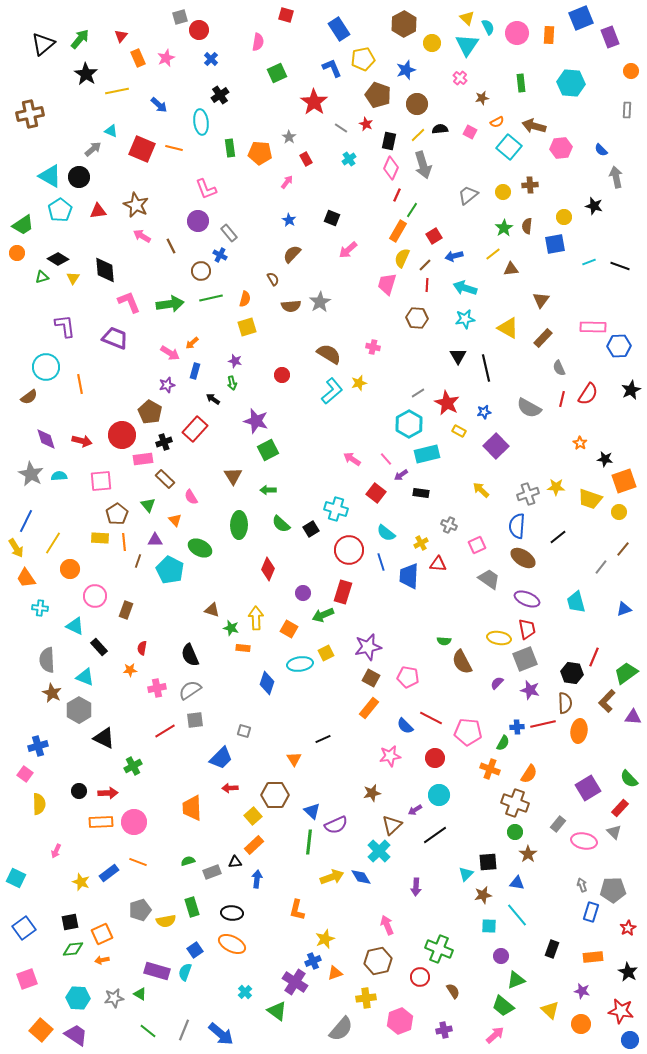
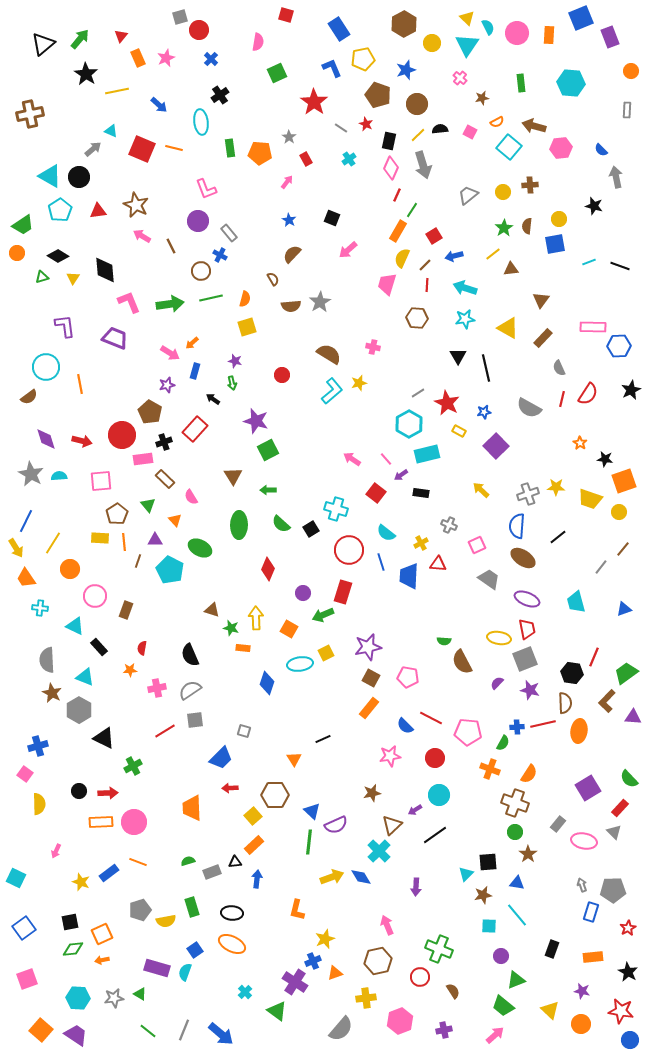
yellow circle at (564, 217): moved 5 px left, 2 px down
black diamond at (58, 259): moved 3 px up
purple rectangle at (157, 971): moved 3 px up
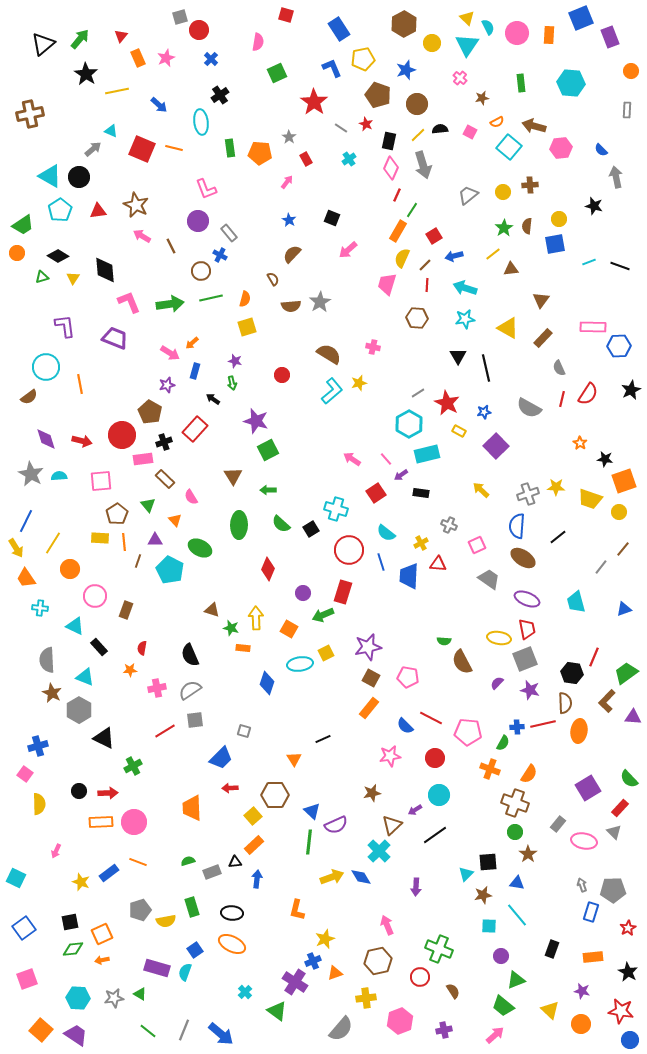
red square at (376, 493): rotated 18 degrees clockwise
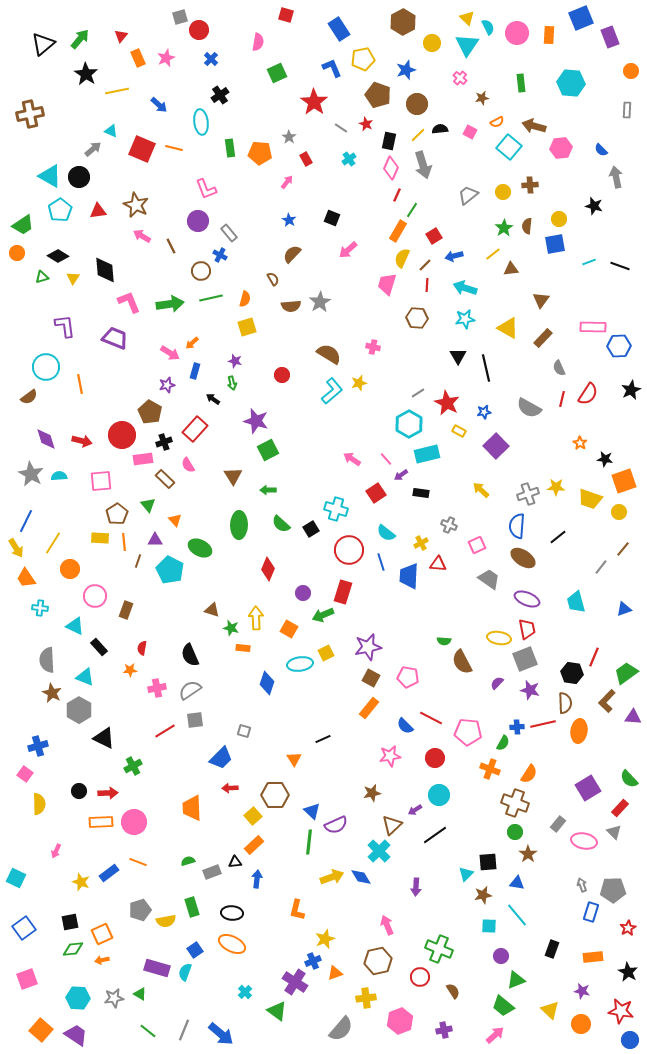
brown hexagon at (404, 24): moved 1 px left, 2 px up
pink semicircle at (191, 497): moved 3 px left, 32 px up
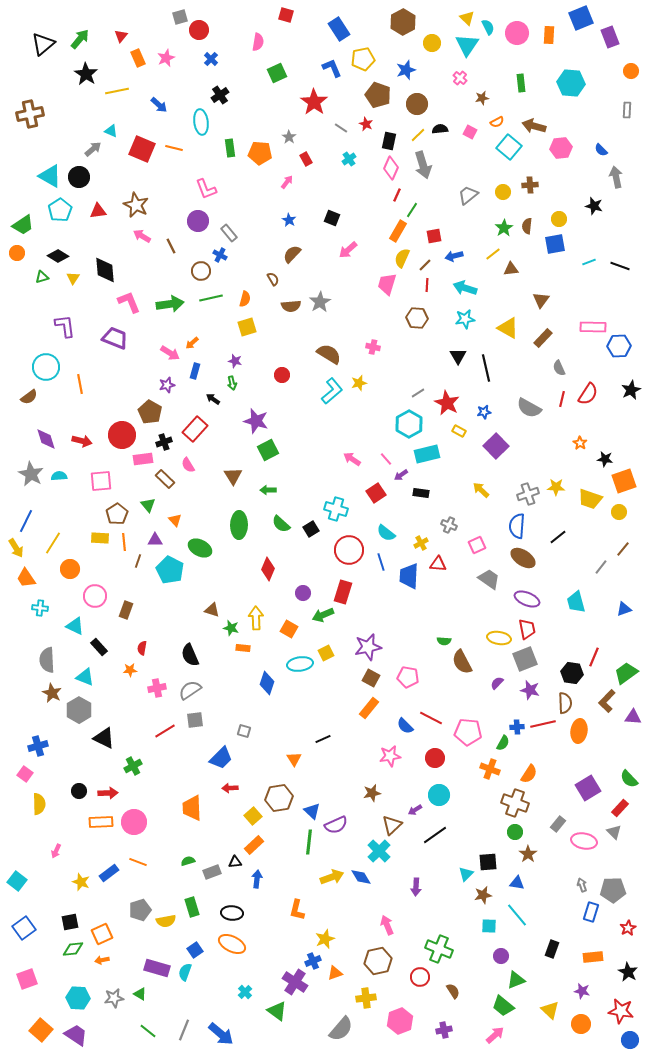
red square at (434, 236): rotated 21 degrees clockwise
brown hexagon at (275, 795): moved 4 px right, 3 px down; rotated 8 degrees counterclockwise
cyan square at (16, 878): moved 1 px right, 3 px down; rotated 12 degrees clockwise
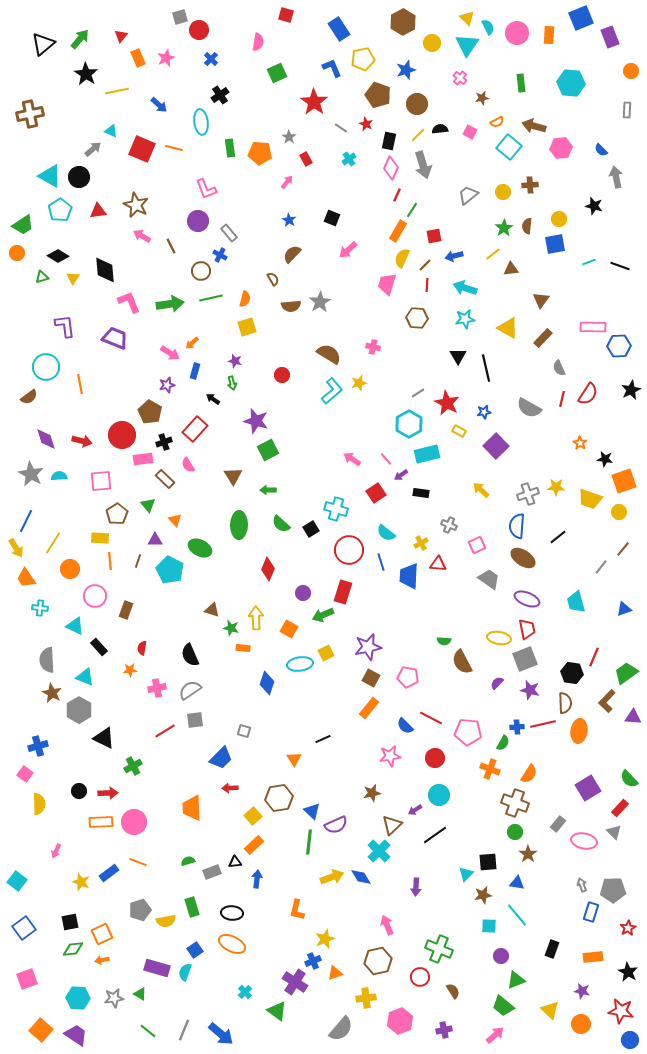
orange line at (124, 542): moved 14 px left, 19 px down
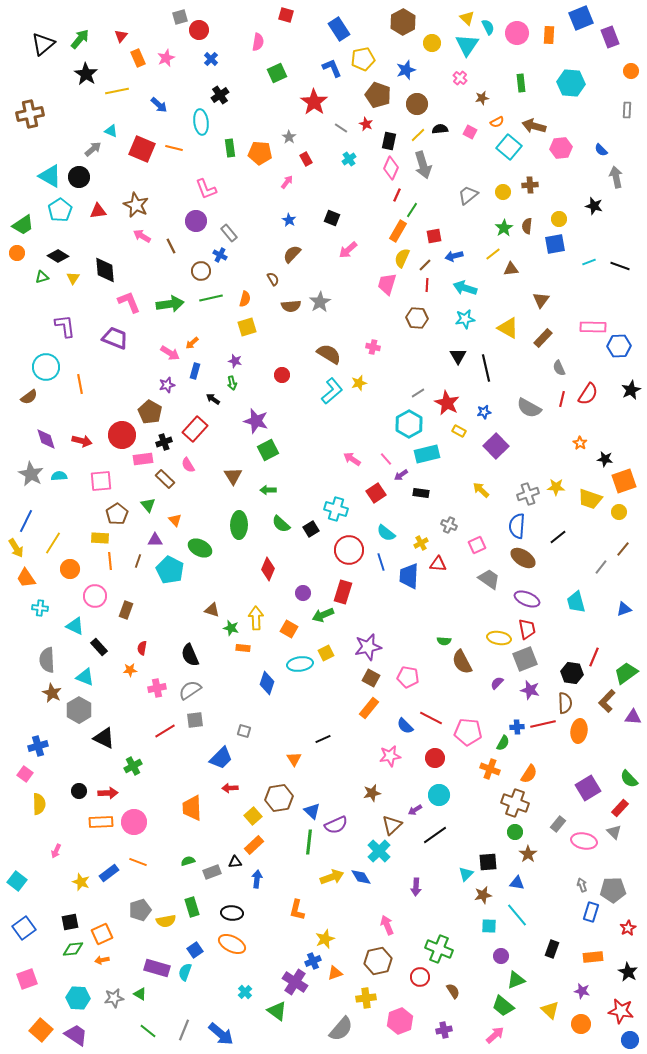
purple circle at (198, 221): moved 2 px left
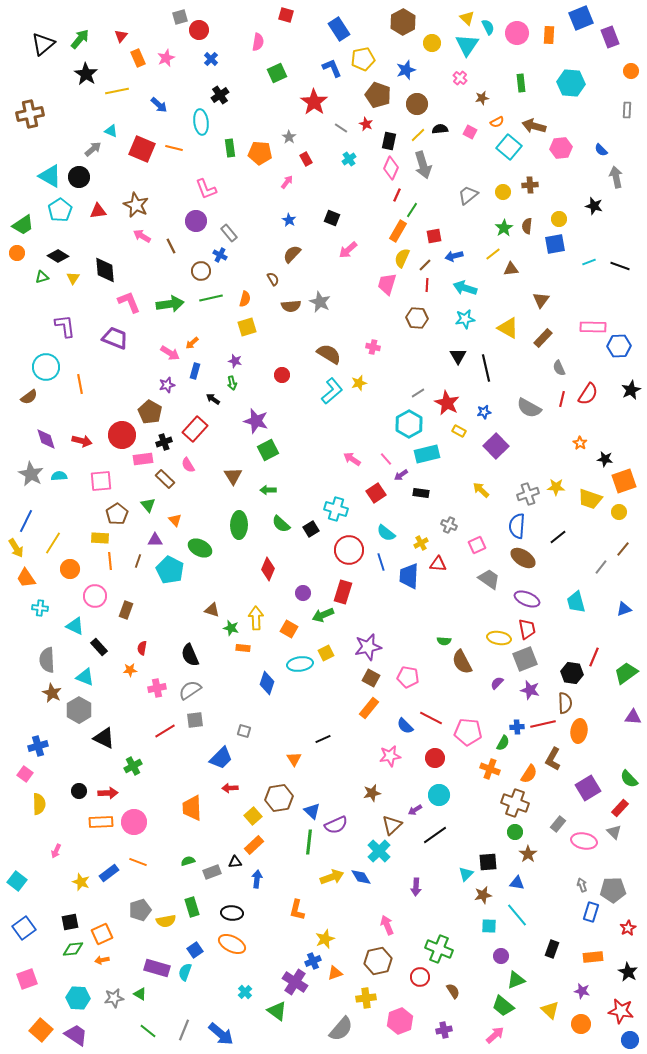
gray star at (320, 302): rotated 15 degrees counterclockwise
brown L-shape at (607, 701): moved 54 px left, 58 px down; rotated 15 degrees counterclockwise
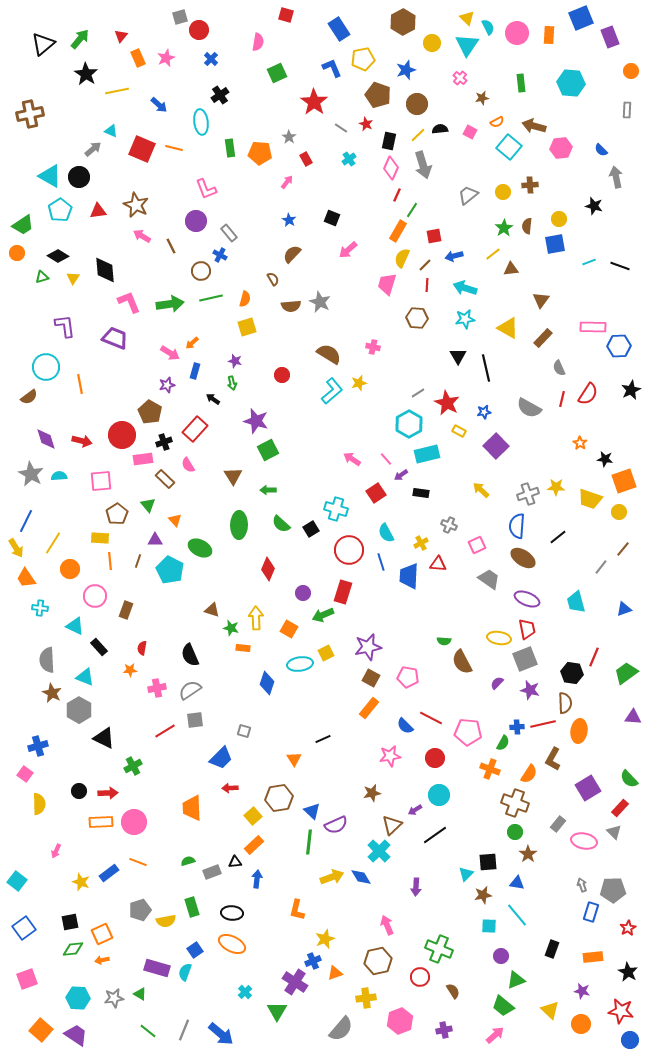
cyan semicircle at (386, 533): rotated 24 degrees clockwise
green triangle at (277, 1011): rotated 25 degrees clockwise
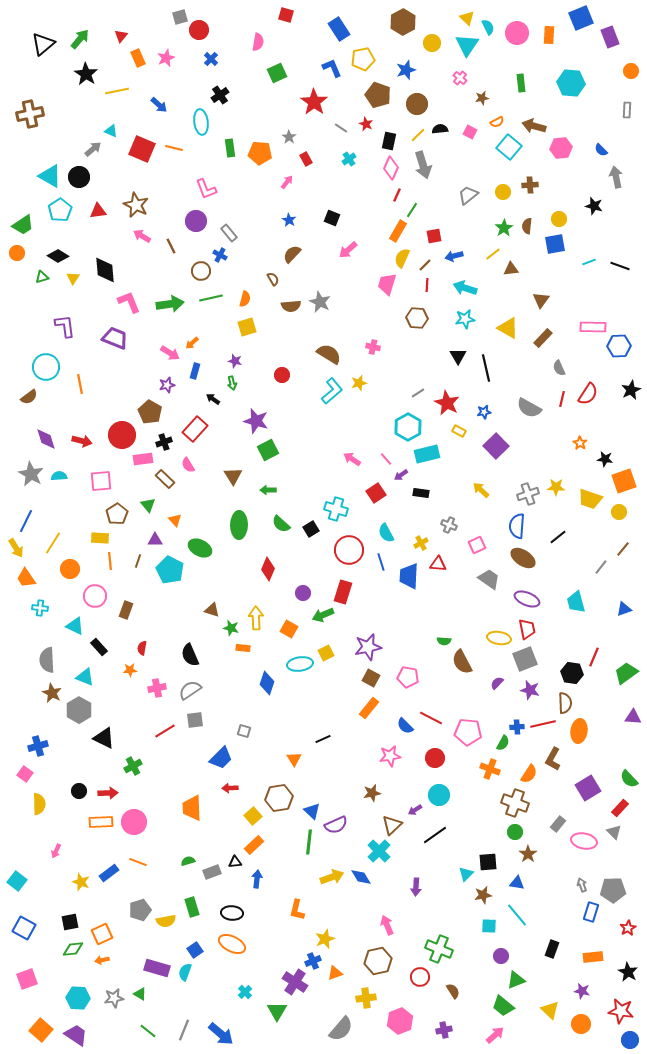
cyan hexagon at (409, 424): moved 1 px left, 3 px down
blue square at (24, 928): rotated 25 degrees counterclockwise
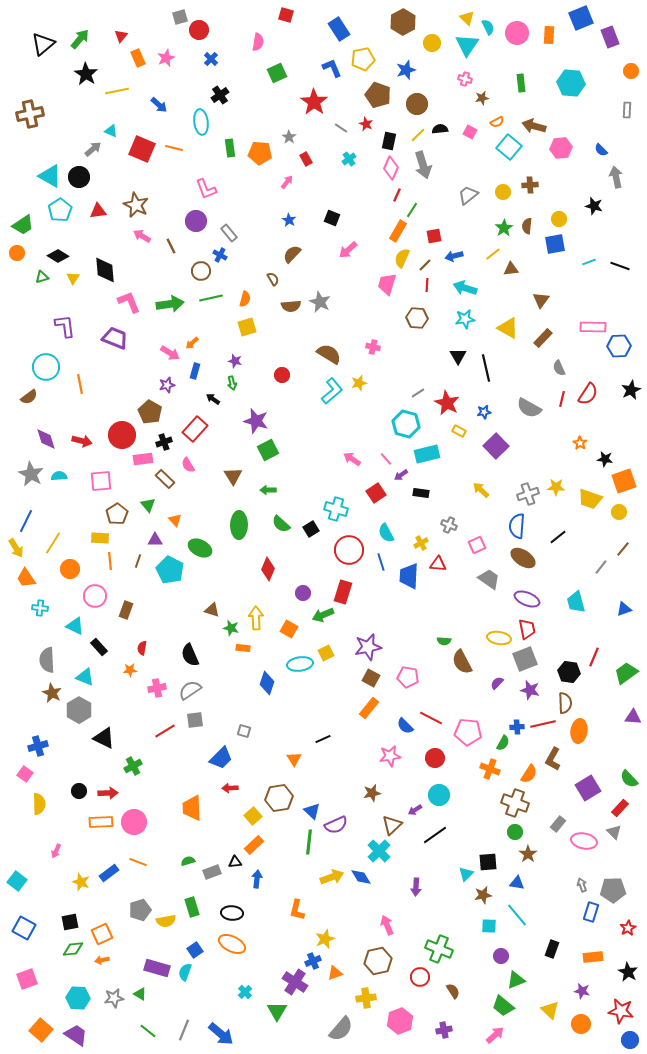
pink cross at (460, 78): moved 5 px right, 1 px down; rotated 24 degrees counterclockwise
cyan hexagon at (408, 427): moved 2 px left, 3 px up; rotated 16 degrees counterclockwise
black hexagon at (572, 673): moved 3 px left, 1 px up
